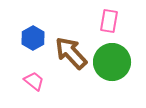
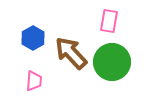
pink trapezoid: rotated 55 degrees clockwise
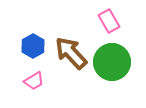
pink rectangle: rotated 40 degrees counterclockwise
blue hexagon: moved 8 px down
pink trapezoid: rotated 55 degrees clockwise
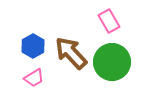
pink trapezoid: moved 3 px up
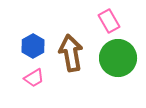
brown arrow: rotated 33 degrees clockwise
green circle: moved 6 px right, 4 px up
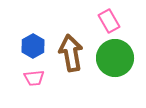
green circle: moved 3 px left
pink trapezoid: rotated 25 degrees clockwise
